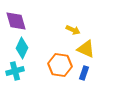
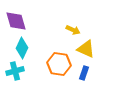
orange hexagon: moved 1 px left, 1 px up
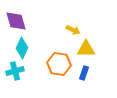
yellow triangle: rotated 24 degrees counterclockwise
